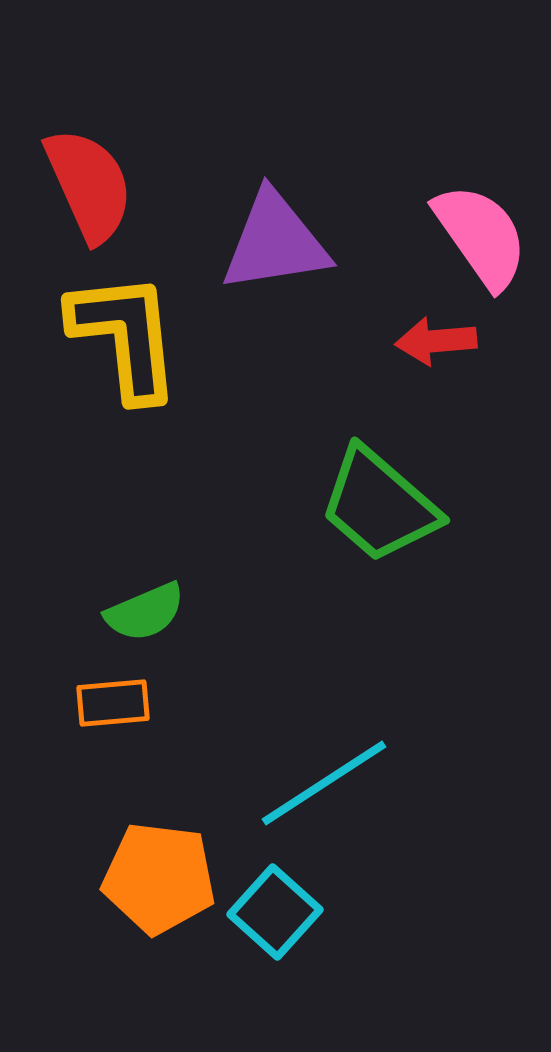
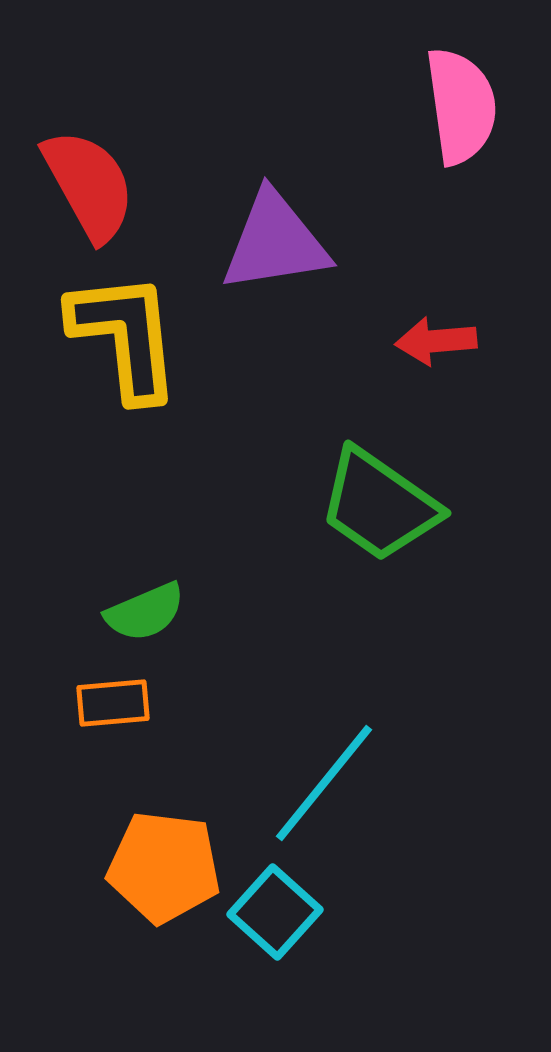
red semicircle: rotated 5 degrees counterclockwise
pink semicircle: moved 20 px left, 130 px up; rotated 27 degrees clockwise
green trapezoid: rotated 6 degrees counterclockwise
cyan line: rotated 18 degrees counterclockwise
orange pentagon: moved 5 px right, 11 px up
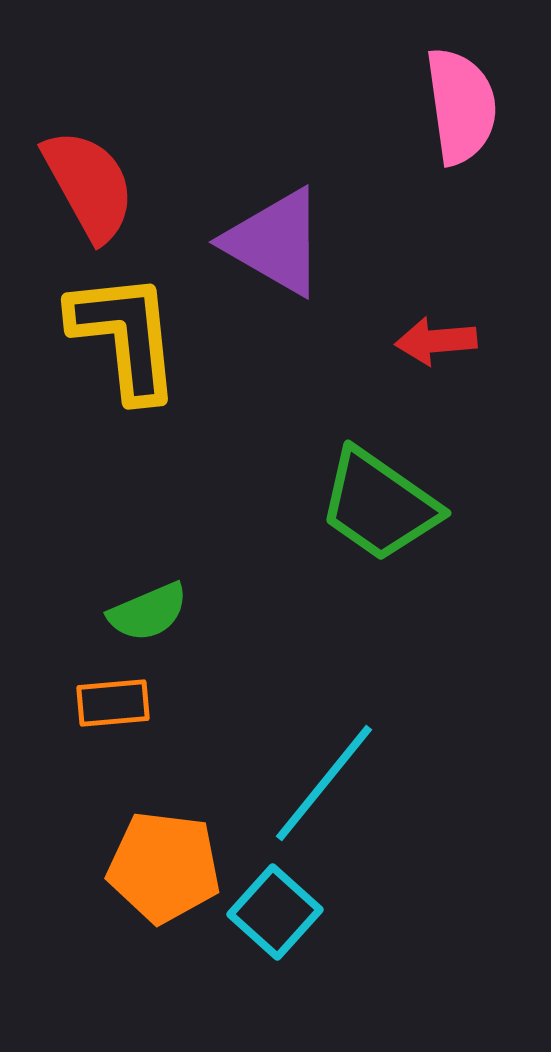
purple triangle: rotated 39 degrees clockwise
green semicircle: moved 3 px right
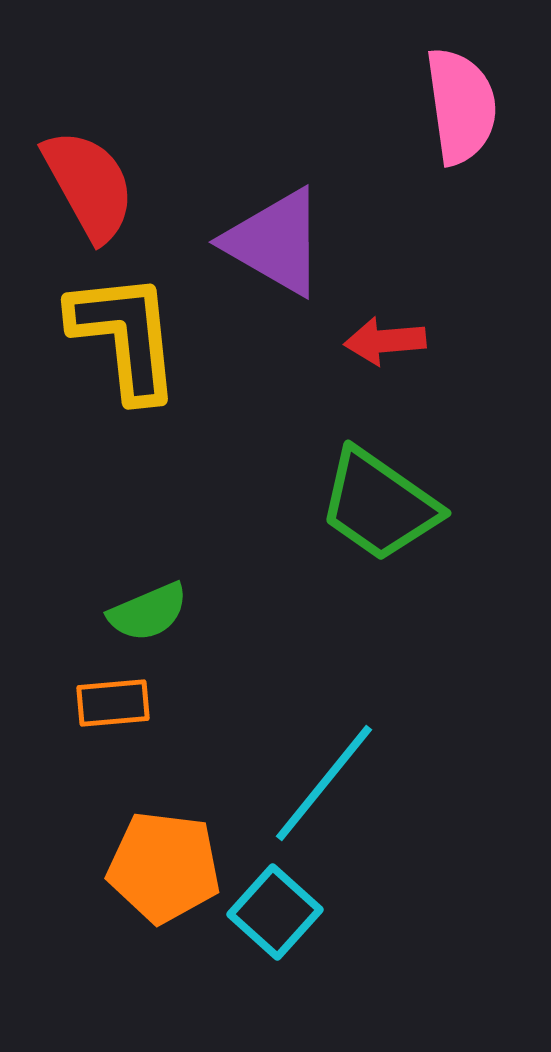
red arrow: moved 51 px left
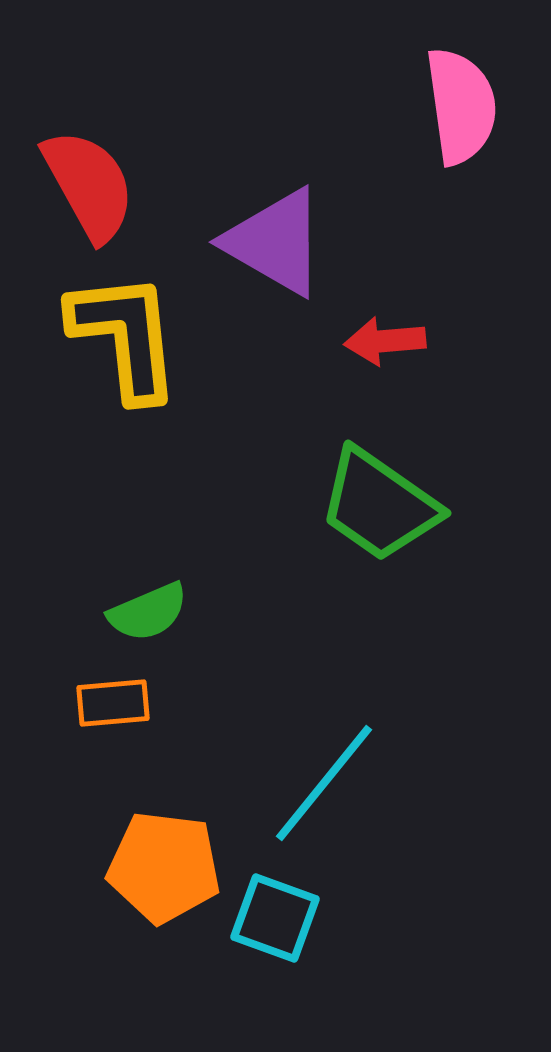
cyan square: moved 6 px down; rotated 22 degrees counterclockwise
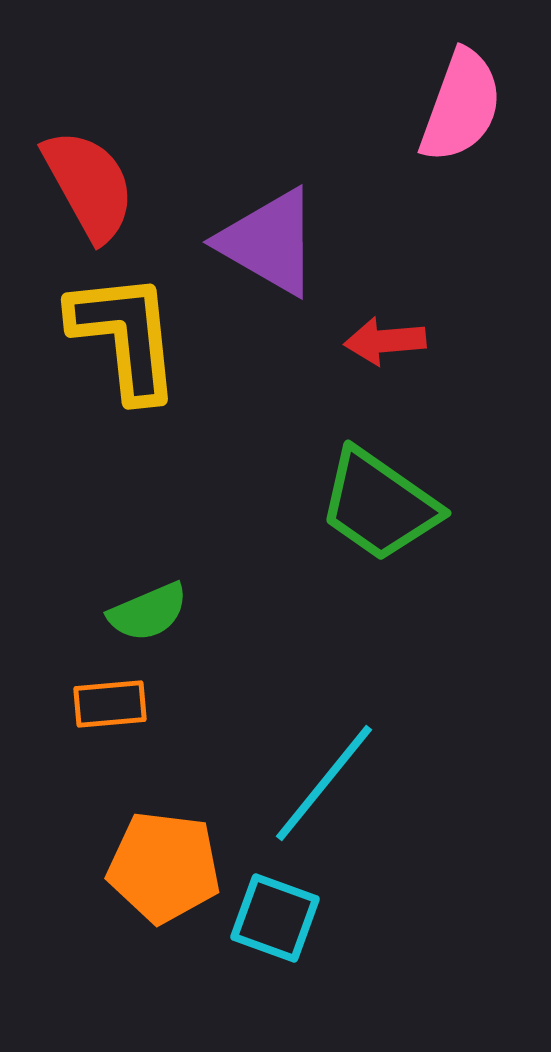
pink semicircle: rotated 28 degrees clockwise
purple triangle: moved 6 px left
orange rectangle: moved 3 px left, 1 px down
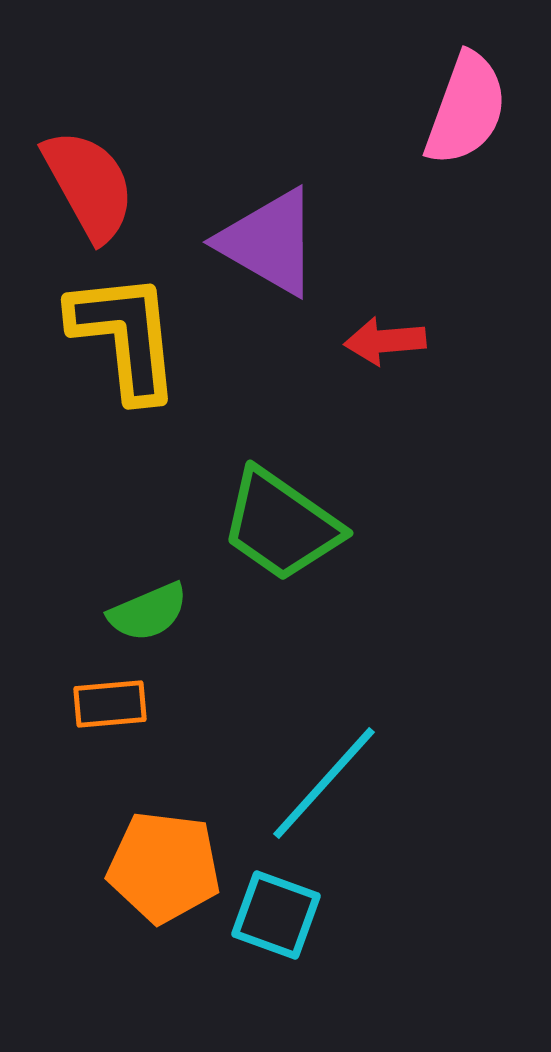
pink semicircle: moved 5 px right, 3 px down
green trapezoid: moved 98 px left, 20 px down
cyan line: rotated 3 degrees clockwise
cyan square: moved 1 px right, 3 px up
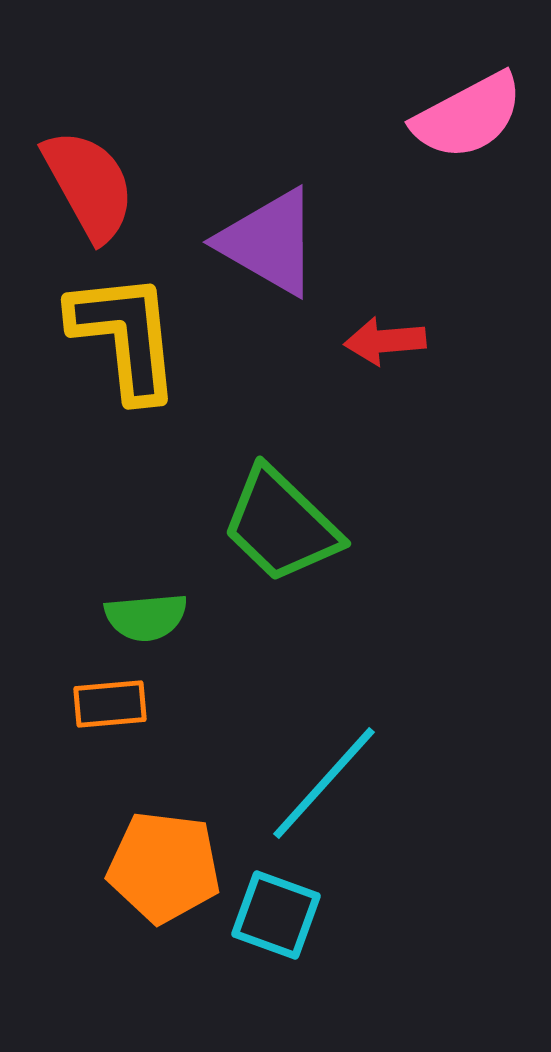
pink semicircle: moved 2 px right, 7 px down; rotated 42 degrees clockwise
green trapezoid: rotated 9 degrees clockwise
green semicircle: moved 2 px left, 5 px down; rotated 18 degrees clockwise
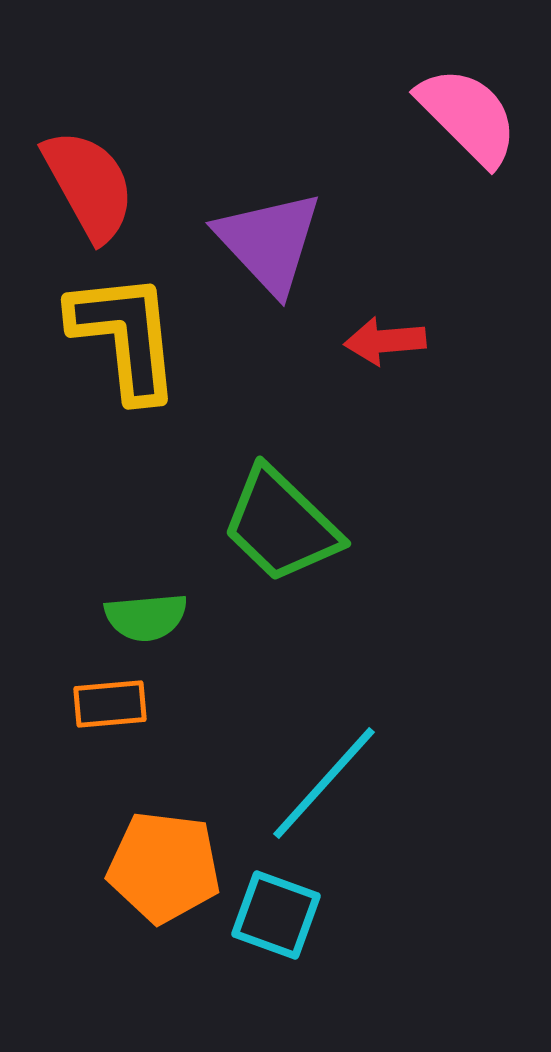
pink semicircle: rotated 107 degrees counterclockwise
purple triangle: rotated 17 degrees clockwise
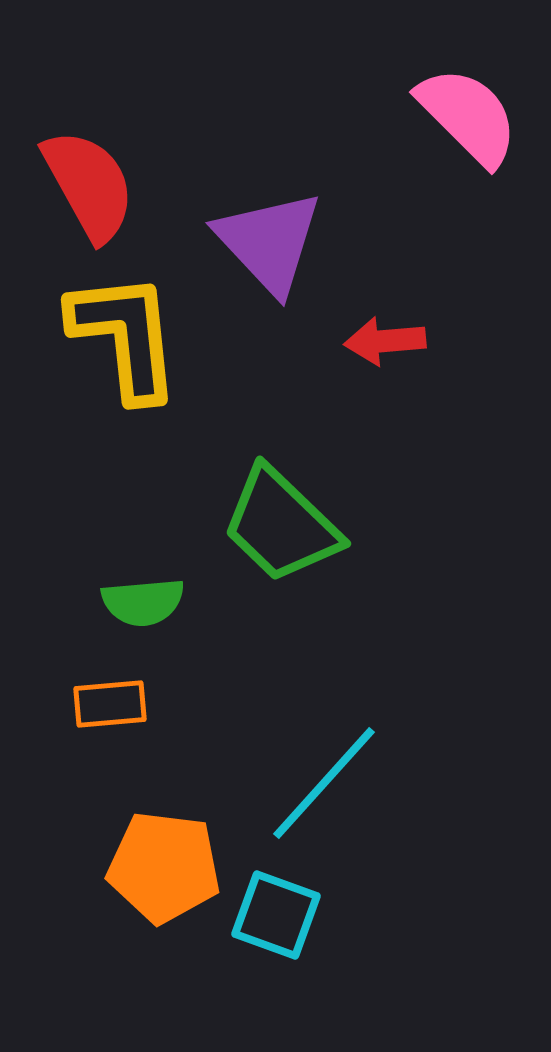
green semicircle: moved 3 px left, 15 px up
